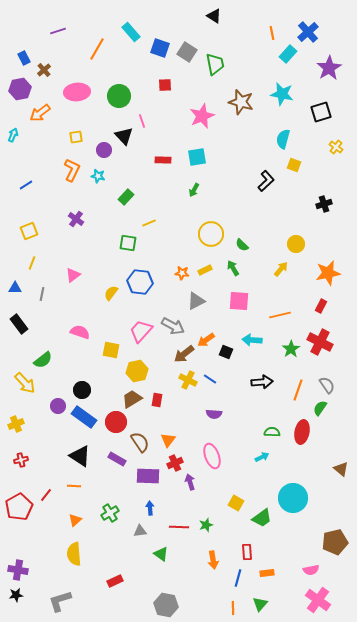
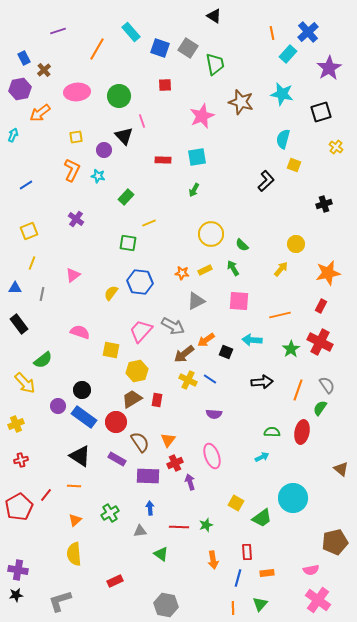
gray square at (187, 52): moved 1 px right, 4 px up
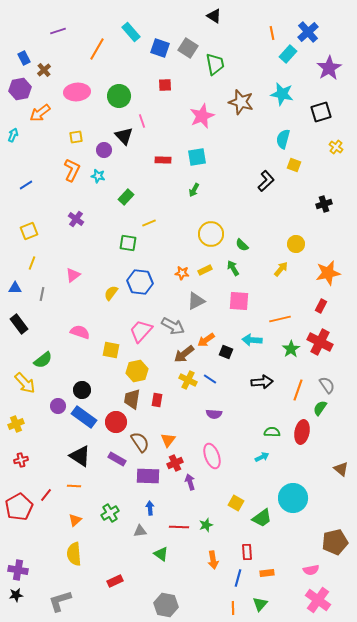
orange line at (280, 315): moved 4 px down
brown trapezoid at (132, 399): rotated 50 degrees counterclockwise
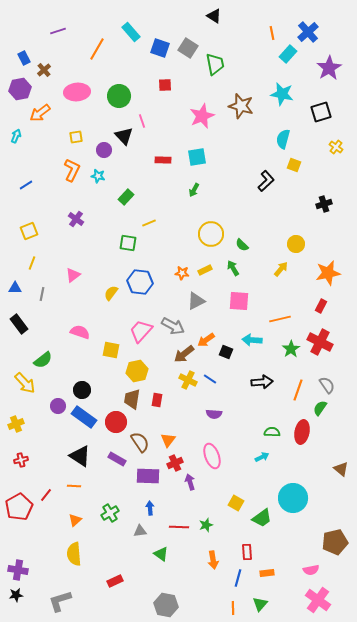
brown star at (241, 102): moved 4 px down
cyan arrow at (13, 135): moved 3 px right, 1 px down
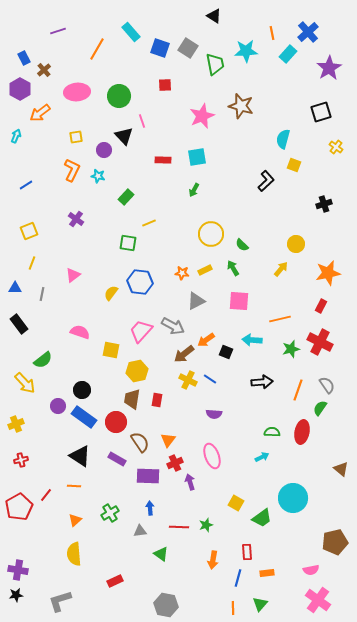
purple hexagon at (20, 89): rotated 20 degrees counterclockwise
cyan star at (282, 94): moved 36 px left, 43 px up; rotated 15 degrees counterclockwise
green star at (291, 349): rotated 18 degrees clockwise
orange arrow at (213, 560): rotated 18 degrees clockwise
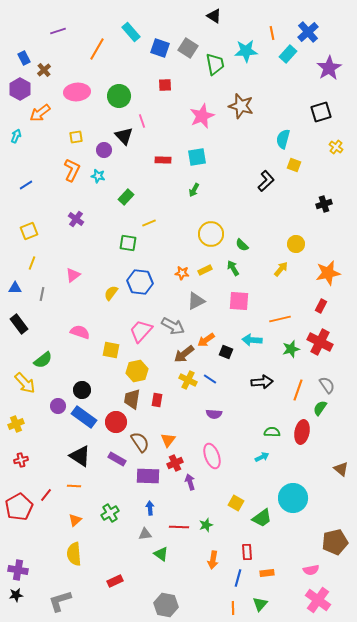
gray triangle at (140, 531): moved 5 px right, 3 px down
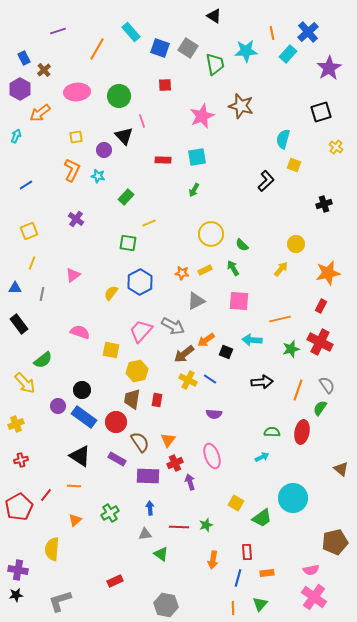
blue hexagon at (140, 282): rotated 25 degrees clockwise
yellow semicircle at (74, 554): moved 22 px left, 5 px up; rotated 10 degrees clockwise
pink cross at (318, 600): moved 4 px left, 3 px up
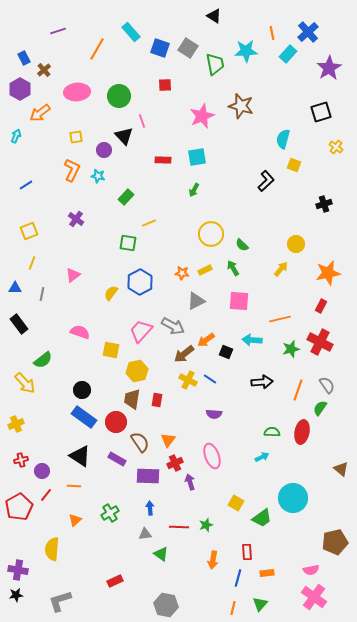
purple circle at (58, 406): moved 16 px left, 65 px down
orange line at (233, 608): rotated 16 degrees clockwise
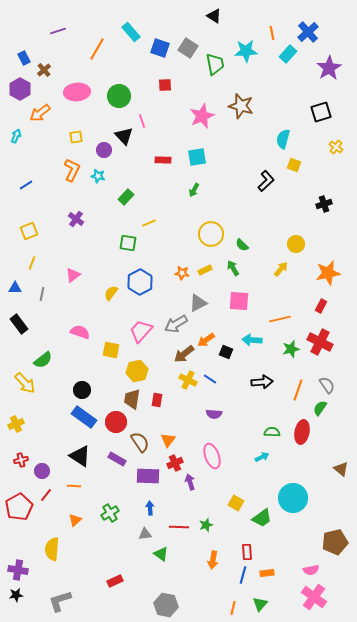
gray triangle at (196, 301): moved 2 px right, 2 px down
gray arrow at (173, 326): moved 3 px right, 2 px up; rotated 120 degrees clockwise
blue line at (238, 578): moved 5 px right, 3 px up
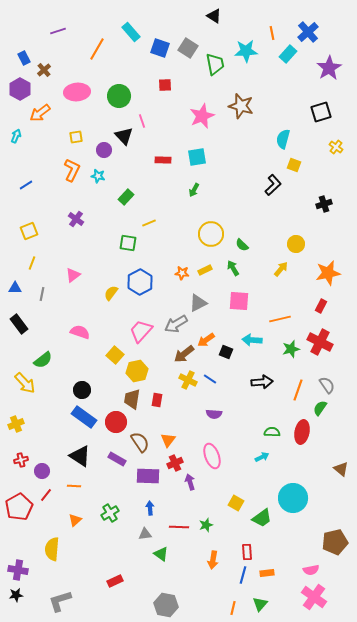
black L-shape at (266, 181): moved 7 px right, 4 px down
yellow square at (111, 350): moved 4 px right, 5 px down; rotated 30 degrees clockwise
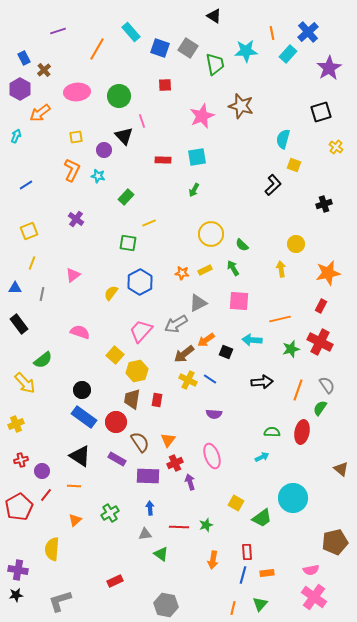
yellow arrow at (281, 269): rotated 49 degrees counterclockwise
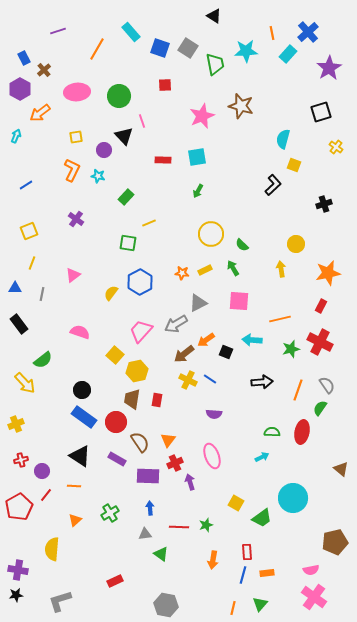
green arrow at (194, 190): moved 4 px right, 1 px down
